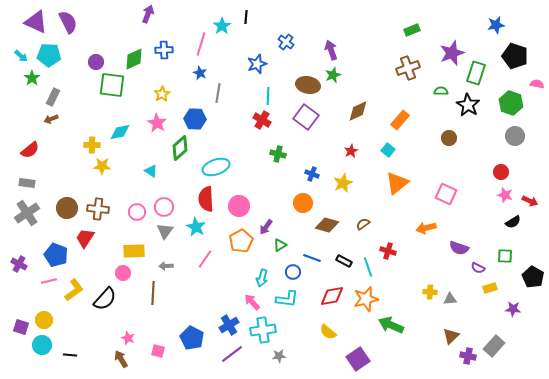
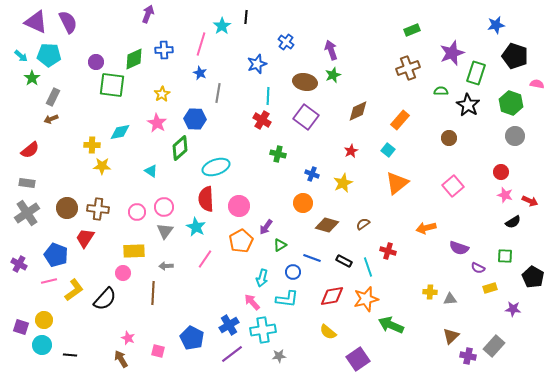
brown ellipse at (308, 85): moved 3 px left, 3 px up
pink square at (446, 194): moved 7 px right, 8 px up; rotated 25 degrees clockwise
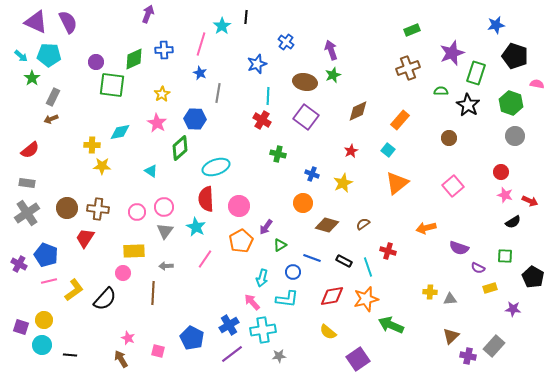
blue pentagon at (56, 255): moved 10 px left
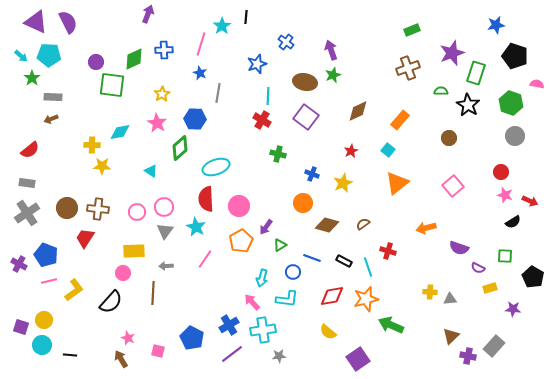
gray rectangle at (53, 97): rotated 66 degrees clockwise
black semicircle at (105, 299): moved 6 px right, 3 px down
